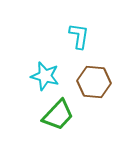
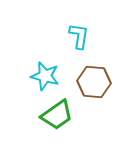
green trapezoid: moved 1 px left; rotated 12 degrees clockwise
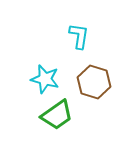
cyan star: moved 3 px down
brown hexagon: rotated 12 degrees clockwise
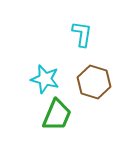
cyan L-shape: moved 3 px right, 2 px up
green trapezoid: rotated 32 degrees counterclockwise
